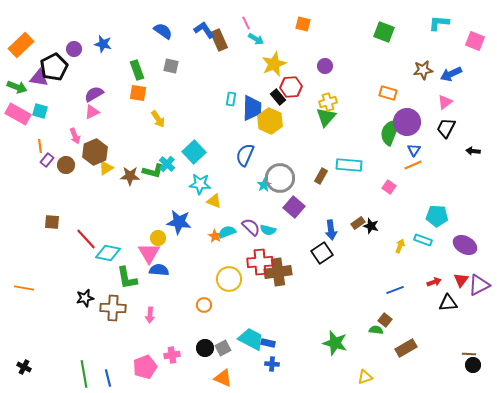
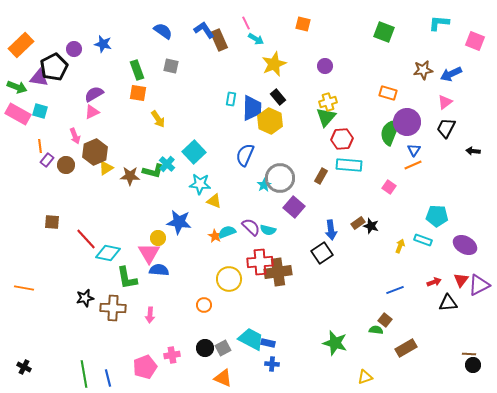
red hexagon at (291, 87): moved 51 px right, 52 px down
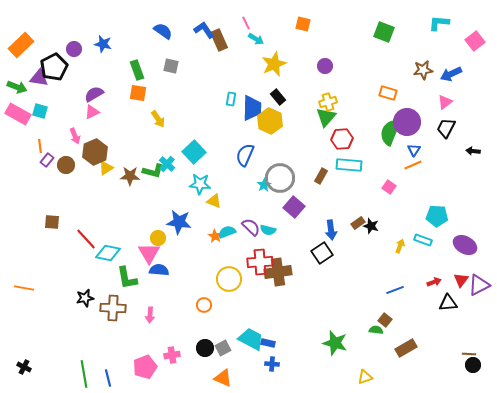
pink square at (475, 41): rotated 30 degrees clockwise
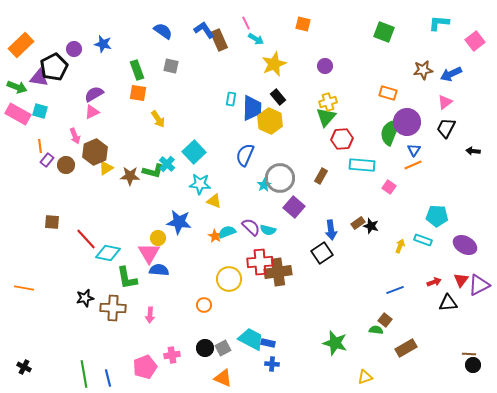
cyan rectangle at (349, 165): moved 13 px right
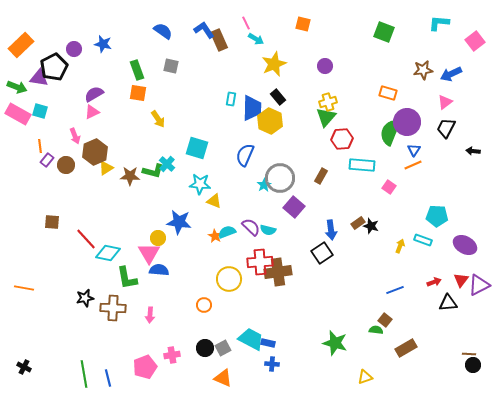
cyan square at (194, 152): moved 3 px right, 4 px up; rotated 30 degrees counterclockwise
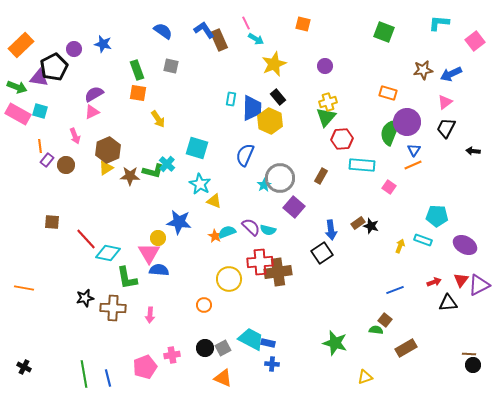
brown hexagon at (95, 152): moved 13 px right, 2 px up
cyan star at (200, 184): rotated 25 degrees clockwise
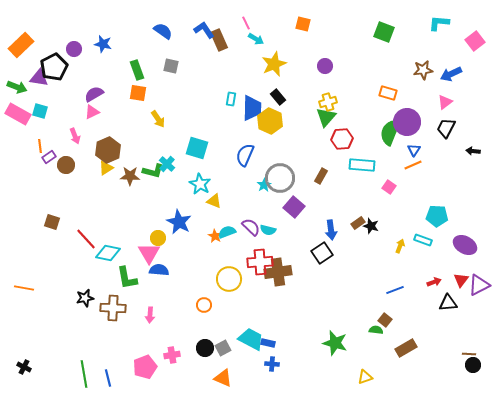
purple rectangle at (47, 160): moved 2 px right, 3 px up; rotated 16 degrees clockwise
brown square at (52, 222): rotated 14 degrees clockwise
blue star at (179, 222): rotated 20 degrees clockwise
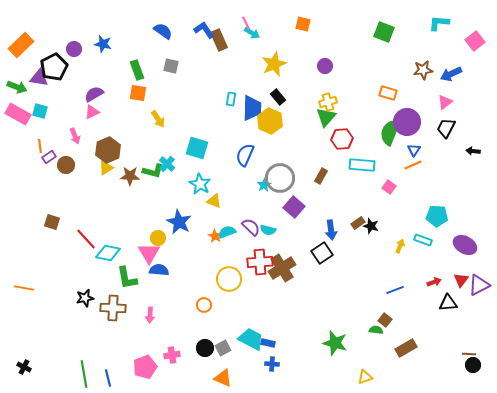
cyan arrow at (256, 39): moved 4 px left, 6 px up
brown cross at (278, 272): moved 4 px right, 4 px up; rotated 24 degrees counterclockwise
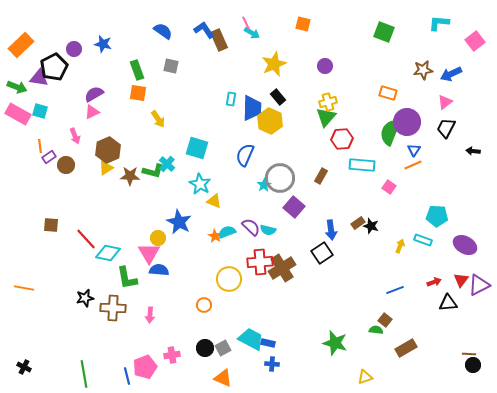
brown square at (52, 222): moved 1 px left, 3 px down; rotated 14 degrees counterclockwise
blue line at (108, 378): moved 19 px right, 2 px up
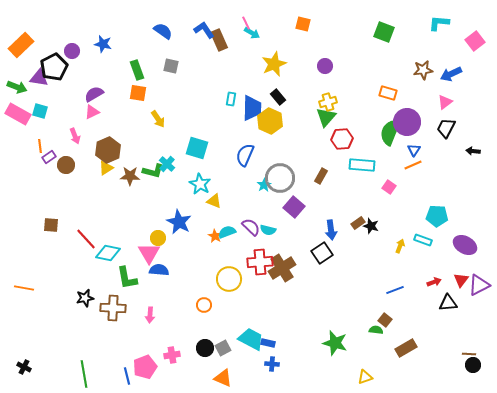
purple circle at (74, 49): moved 2 px left, 2 px down
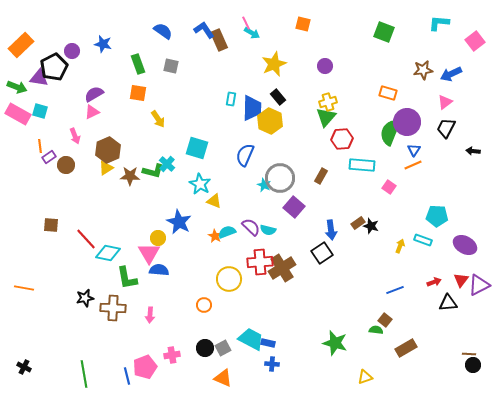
green rectangle at (137, 70): moved 1 px right, 6 px up
cyan star at (264, 185): rotated 16 degrees counterclockwise
